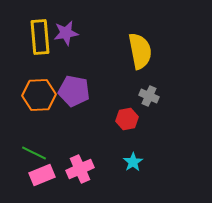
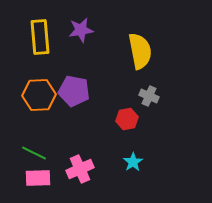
purple star: moved 15 px right, 3 px up
pink rectangle: moved 4 px left, 3 px down; rotated 20 degrees clockwise
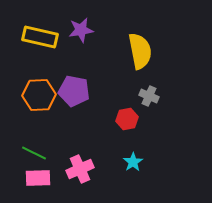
yellow rectangle: rotated 72 degrees counterclockwise
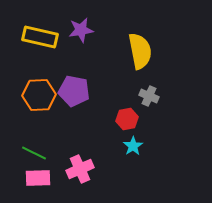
cyan star: moved 16 px up
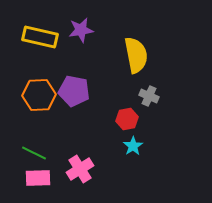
yellow semicircle: moved 4 px left, 4 px down
pink cross: rotated 8 degrees counterclockwise
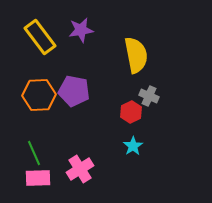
yellow rectangle: rotated 40 degrees clockwise
red hexagon: moved 4 px right, 7 px up; rotated 15 degrees counterclockwise
green line: rotated 40 degrees clockwise
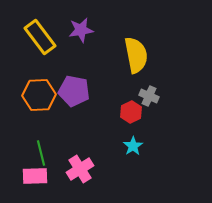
green line: moved 7 px right; rotated 10 degrees clockwise
pink rectangle: moved 3 px left, 2 px up
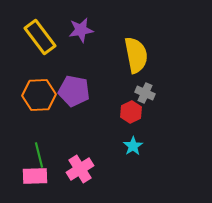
gray cross: moved 4 px left, 3 px up
green line: moved 2 px left, 2 px down
